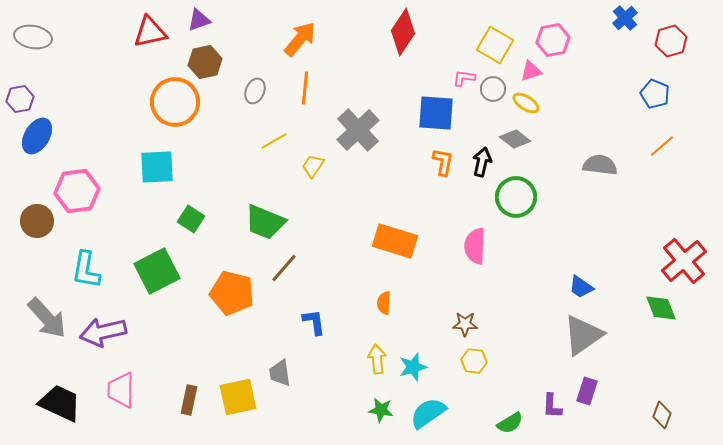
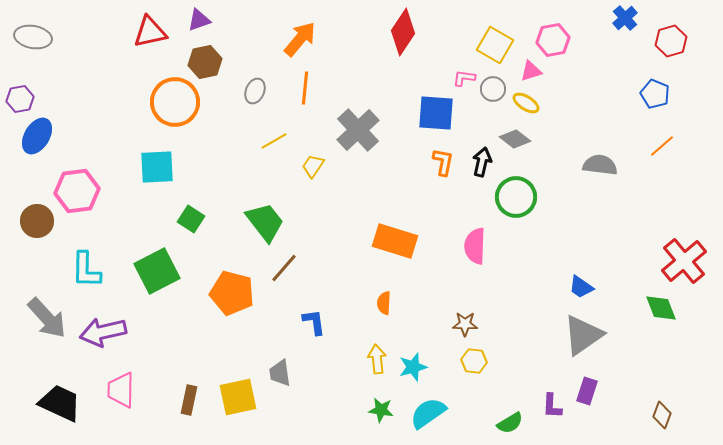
green trapezoid at (265, 222): rotated 150 degrees counterclockwise
cyan L-shape at (86, 270): rotated 9 degrees counterclockwise
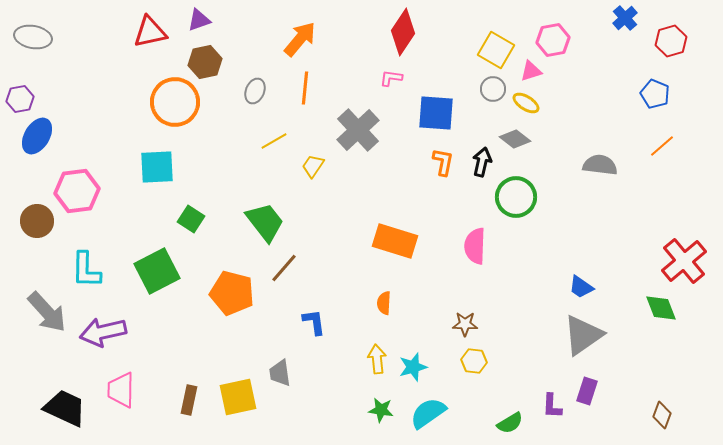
yellow square at (495, 45): moved 1 px right, 5 px down
pink L-shape at (464, 78): moved 73 px left
gray arrow at (47, 318): moved 6 px up
black trapezoid at (60, 403): moved 5 px right, 5 px down
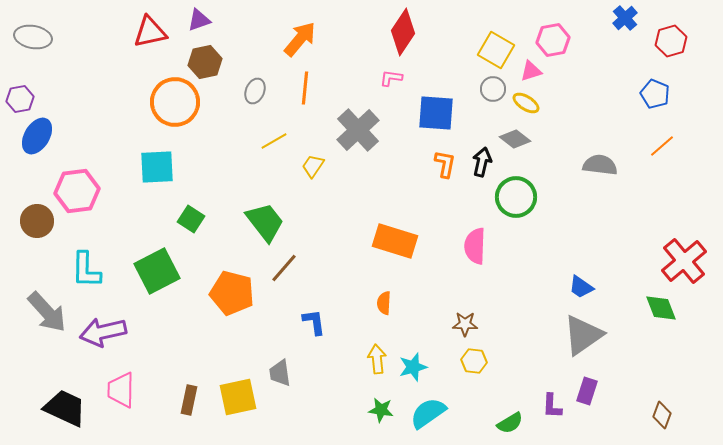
orange L-shape at (443, 162): moved 2 px right, 2 px down
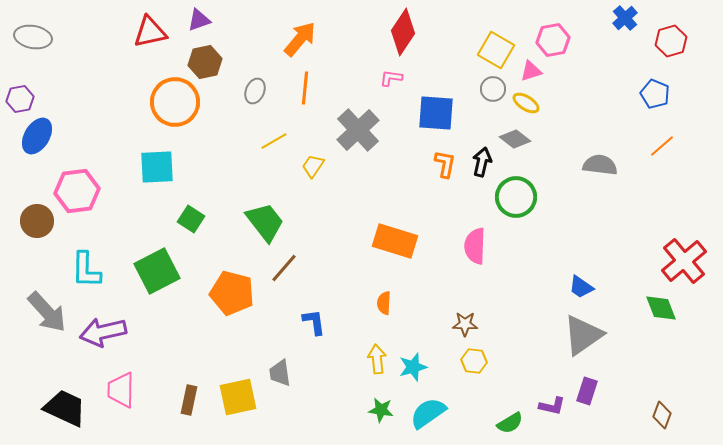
purple L-shape at (552, 406): rotated 80 degrees counterclockwise
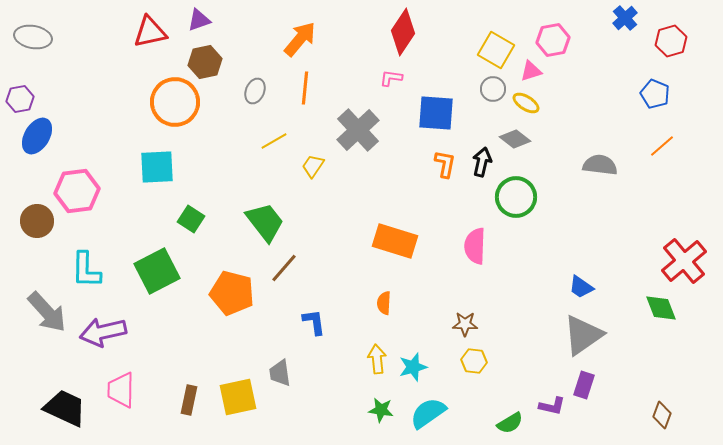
purple rectangle at (587, 391): moved 3 px left, 6 px up
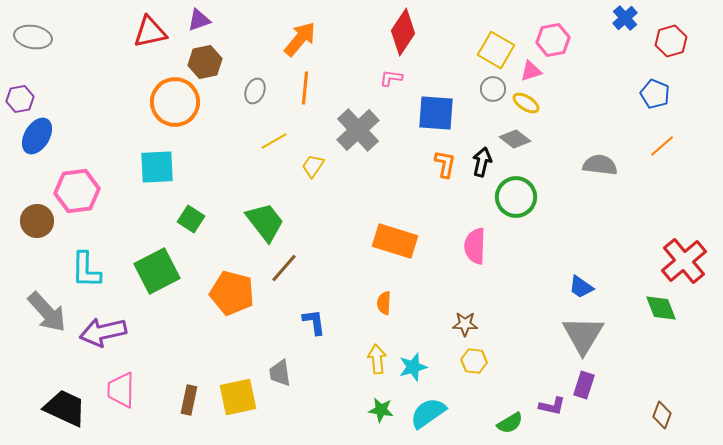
gray triangle at (583, 335): rotated 24 degrees counterclockwise
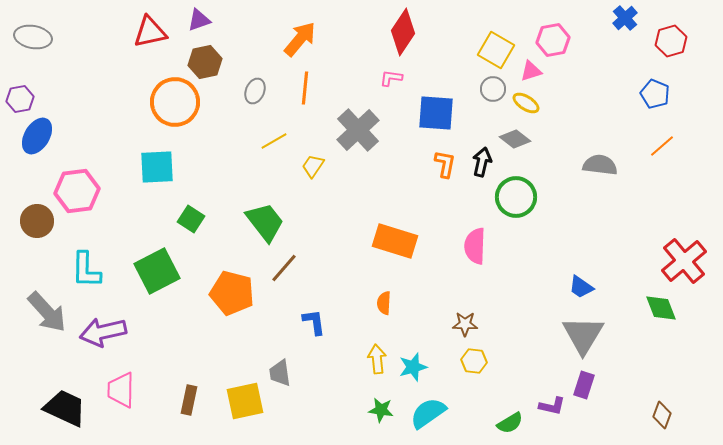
yellow square at (238, 397): moved 7 px right, 4 px down
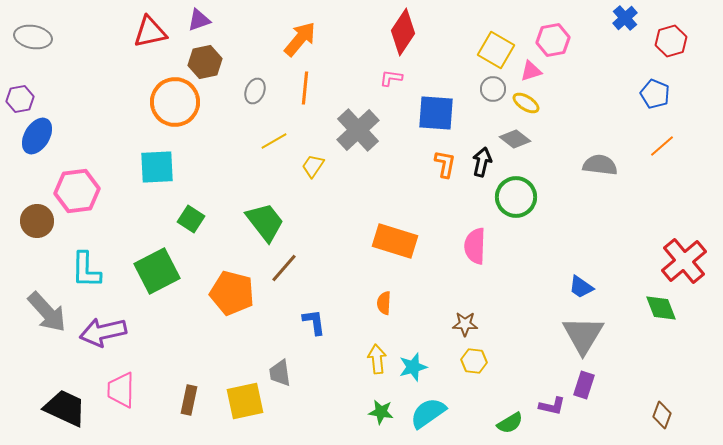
green star at (381, 410): moved 2 px down
